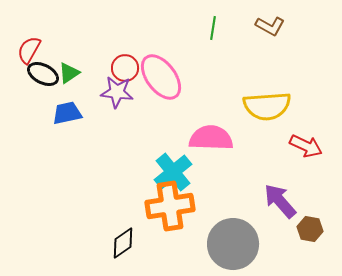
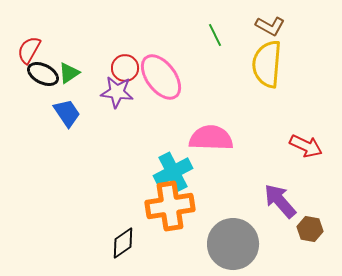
green line: moved 2 px right, 7 px down; rotated 35 degrees counterclockwise
yellow semicircle: moved 42 px up; rotated 99 degrees clockwise
blue trapezoid: rotated 68 degrees clockwise
cyan cross: rotated 12 degrees clockwise
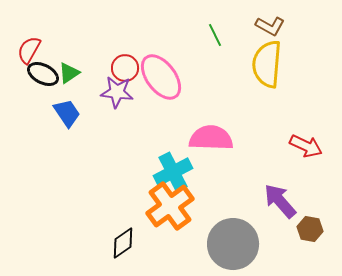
orange cross: rotated 27 degrees counterclockwise
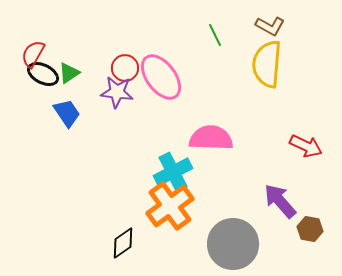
red semicircle: moved 4 px right, 4 px down
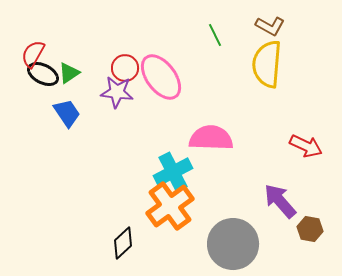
black diamond: rotated 8 degrees counterclockwise
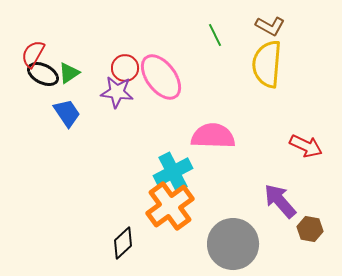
pink semicircle: moved 2 px right, 2 px up
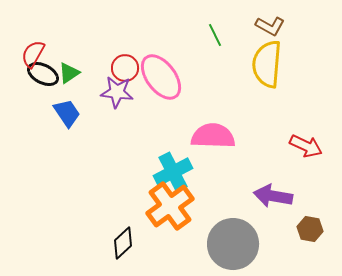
purple arrow: moved 7 px left, 5 px up; rotated 39 degrees counterclockwise
